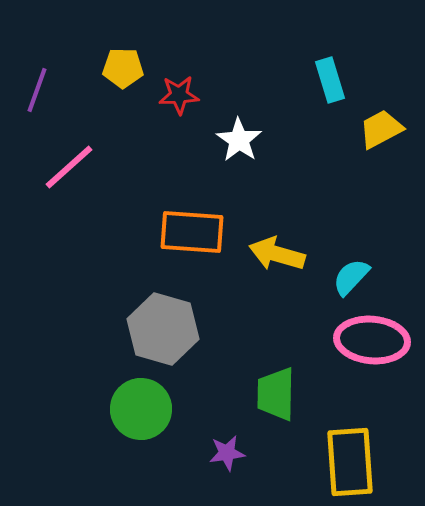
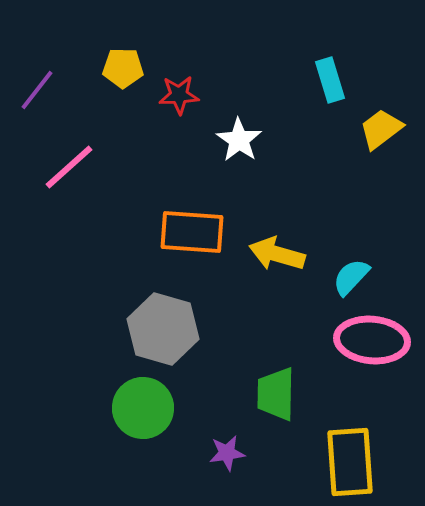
purple line: rotated 18 degrees clockwise
yellow trapezoid: rotated 9 degrees counterclockwise
green circle: moved 2 px right, 1 px up
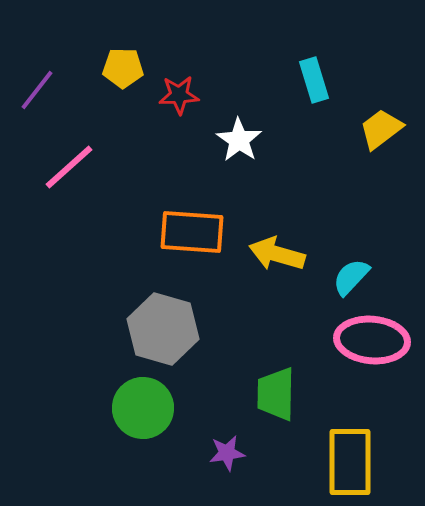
cyan rectangle: moved 16 px left
yellow rectangle: rotated 4 degrees clockwise
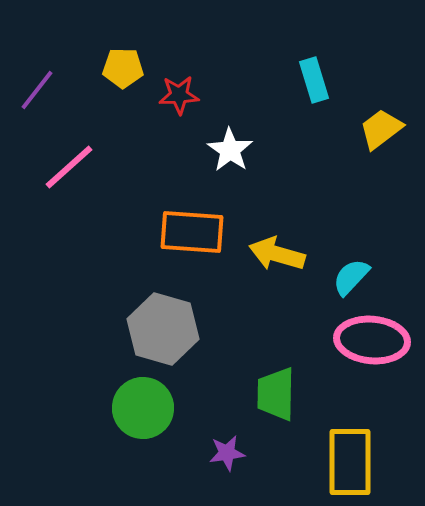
white star: moved 9 px left, 10 px down
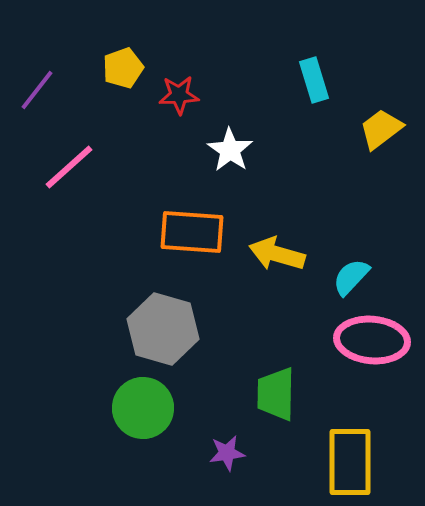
yellow pentagon: rotated 21 degrees counterclockwise
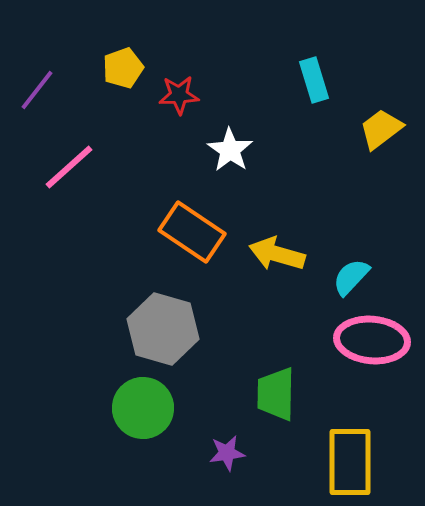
orange rectangle: rotated 30 degrees clockwise
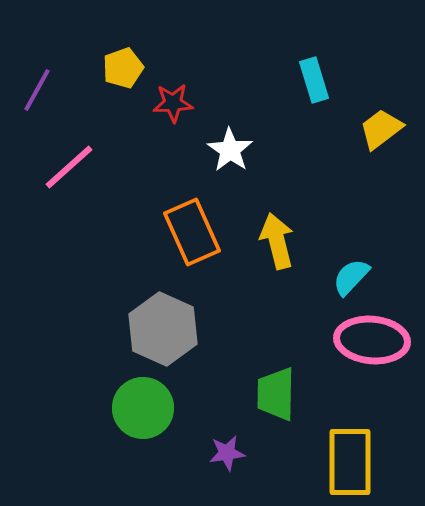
purple line: rotated 9 degrees counterclockwise
red star: moved 6 px left, 8 px down
orange rectangle: rotated 32 degrees clockwise
yellow arrow: moved 13 px up; rotated 60 degrees clockwise
gray hexagon: rotated 8 degrees clockwise
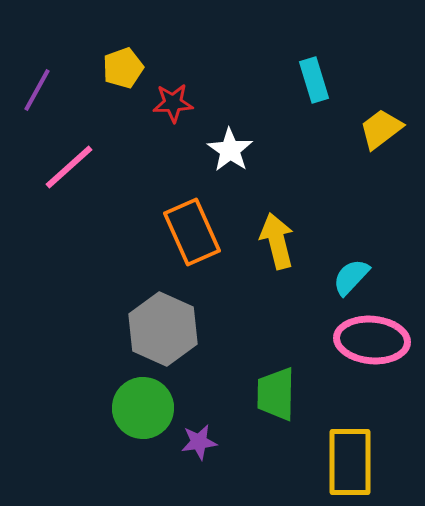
purple star: moved 28 px left, 11 px up
